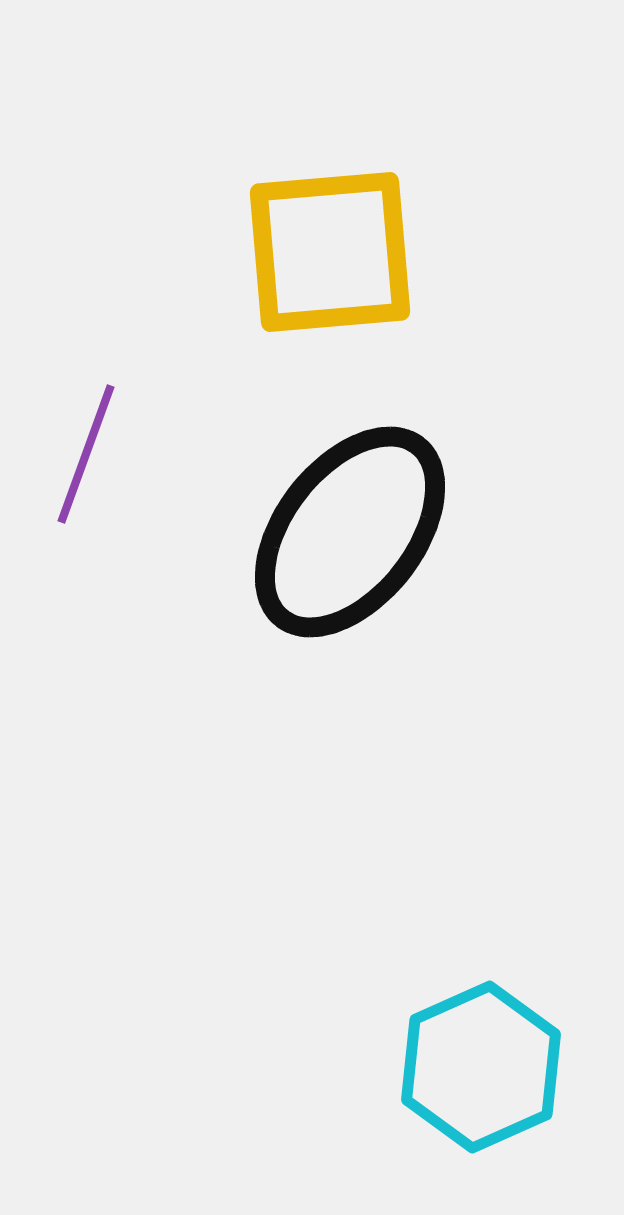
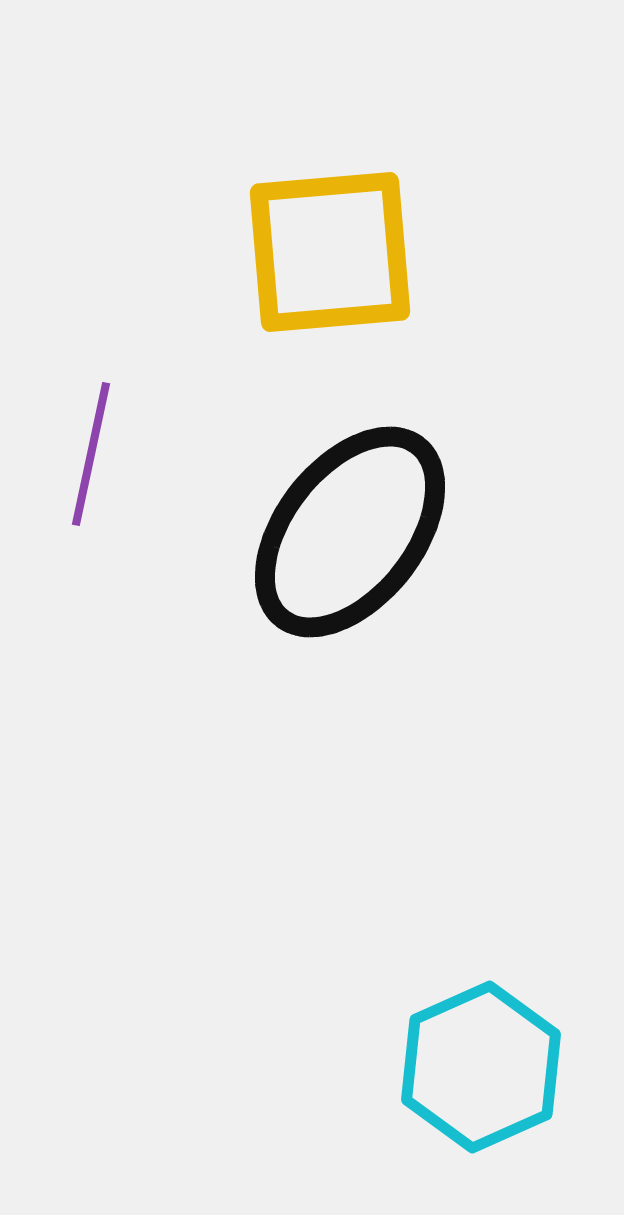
purple line: moved 5 px right; rotated 8 degrees counterclockwise
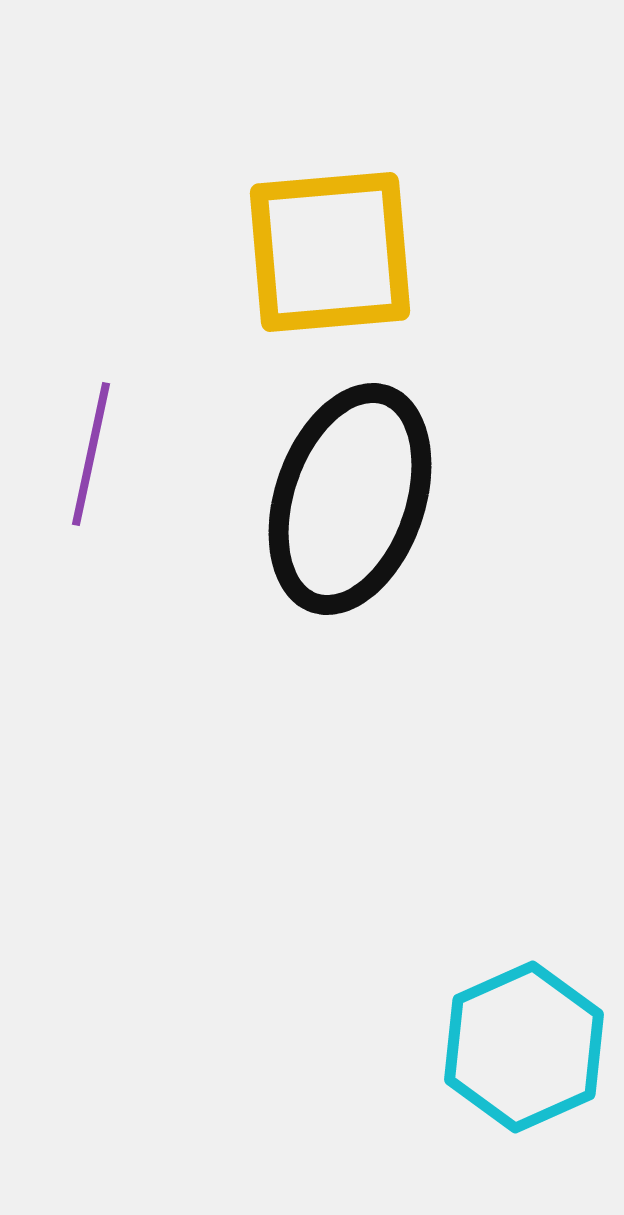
black ellipse: moved 33 px up; rotated 19 degrees counterclockwise
cyan hexagon: moved 43 px right, 20 px up
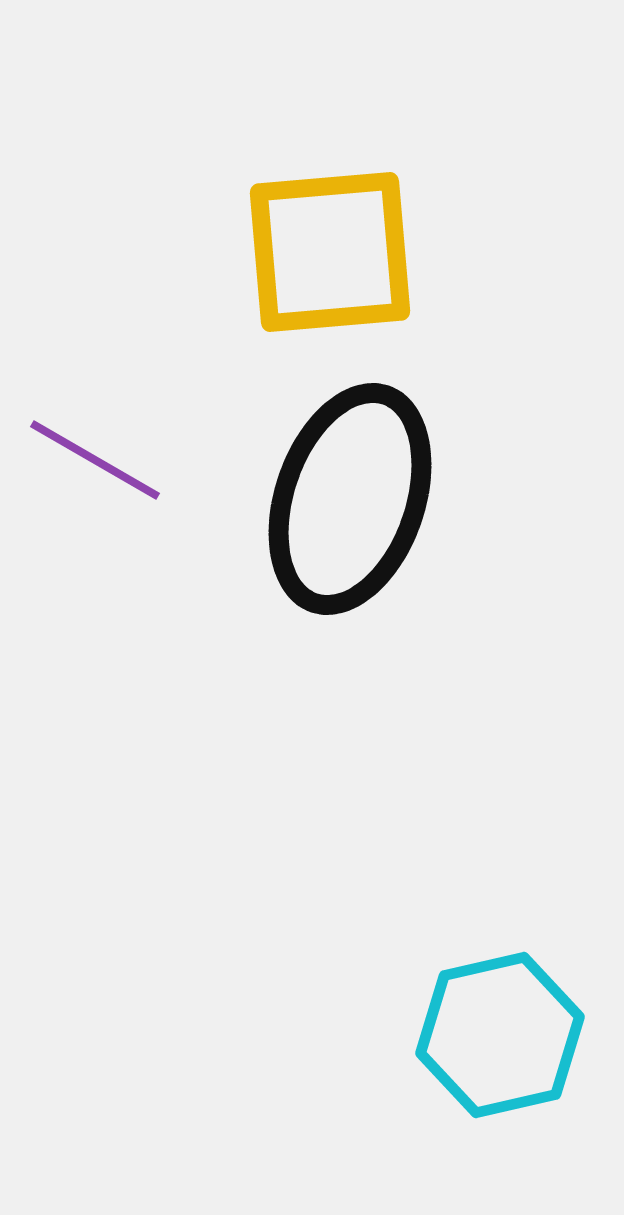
purple line: moved 4 px right, 6 px down; rotated 72 degrees counterclockwise
cyan hexagon: moved 24 px left, 12 px up; rotated 11 degrees clockwise
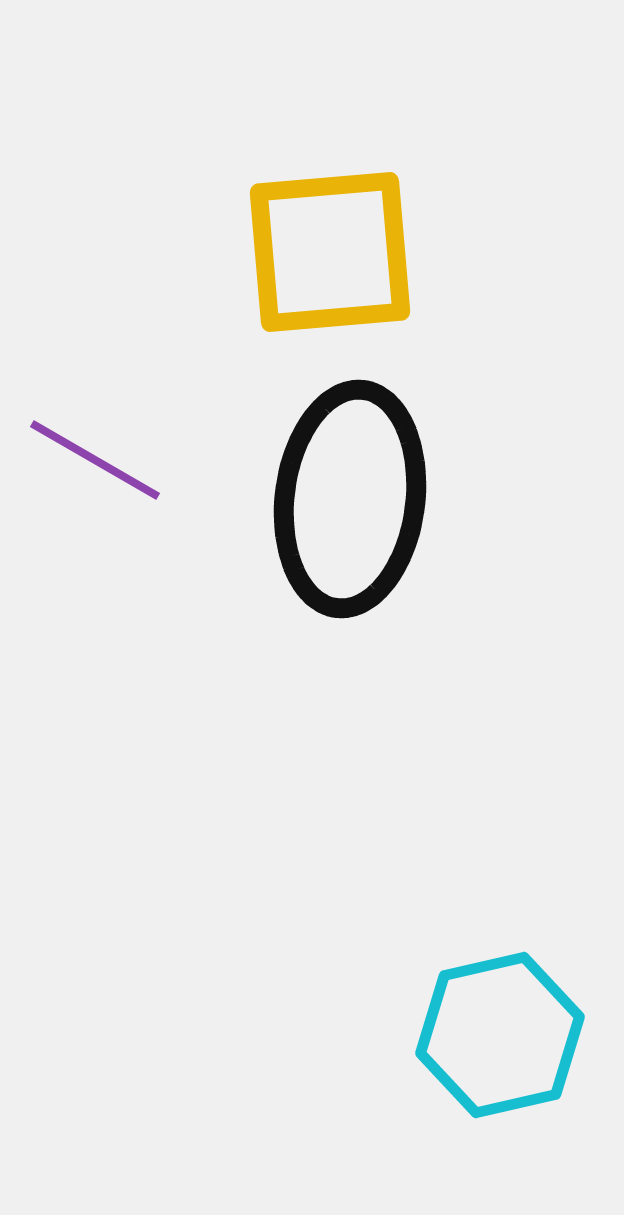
black ellipse: rotated 12 degrees counterclockwise
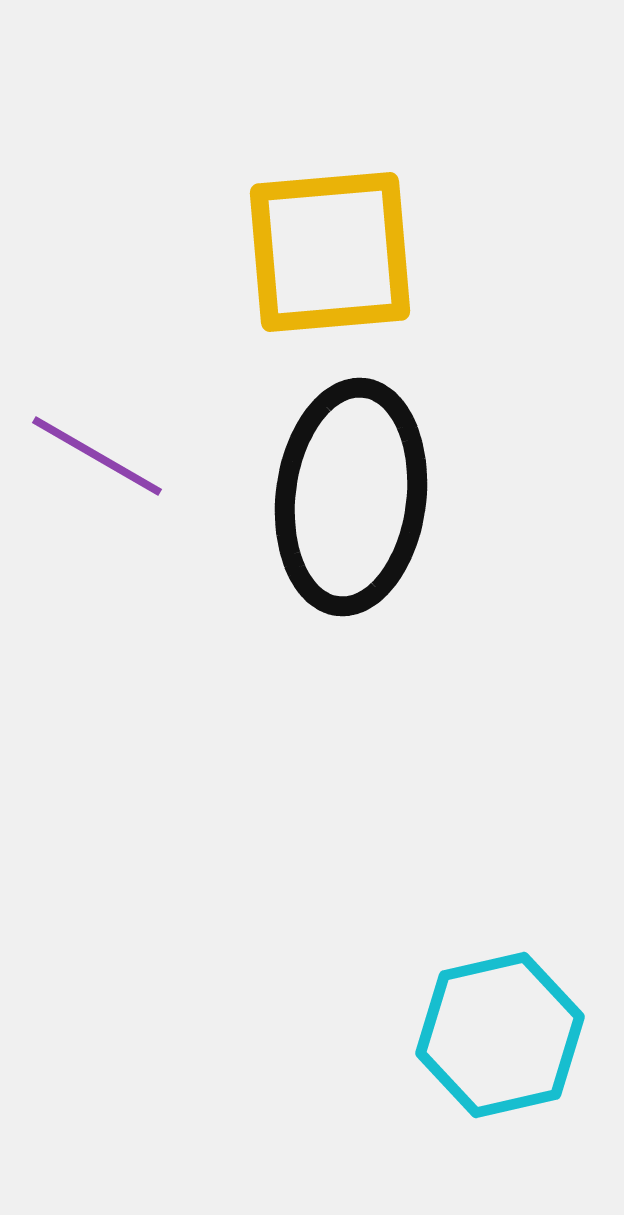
purple line: moved 2 px right, 4 px up
black ellipse: moved 1 px right, 2 px up
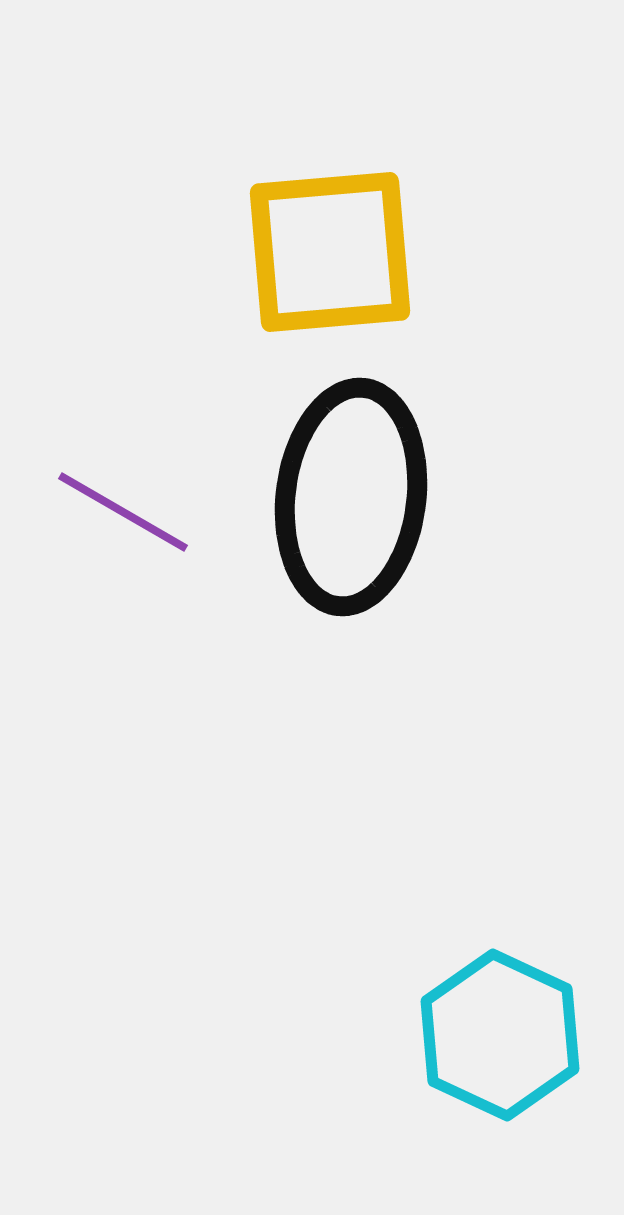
purple line: moved 26 px right, 56 px down
cyan hexagon: rotated 22 degrees counterclockwise
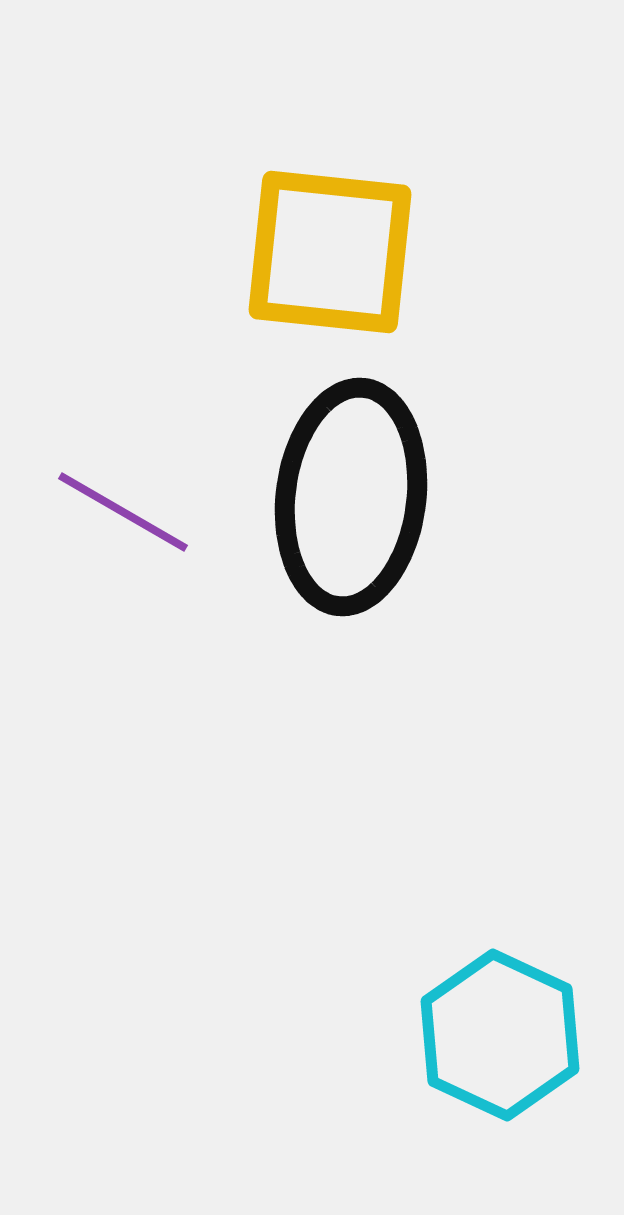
yellow square: rotated 11 degrees clockwise
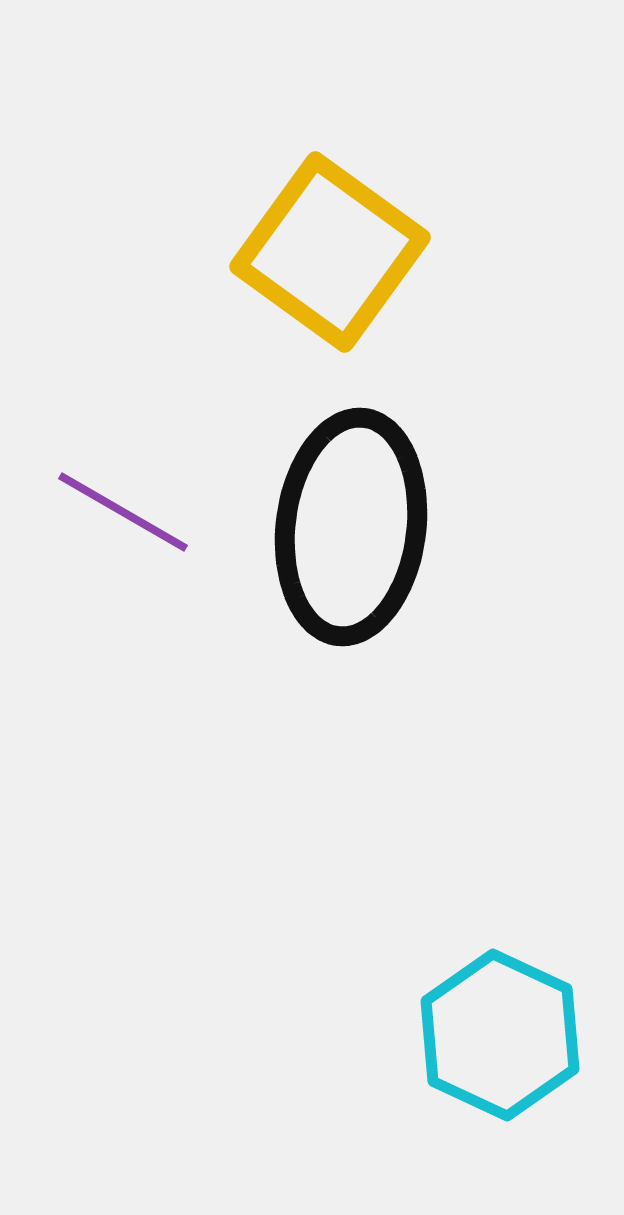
yellow square: rotated 30 degrees clockwise
black ellipse: moved 30 px down
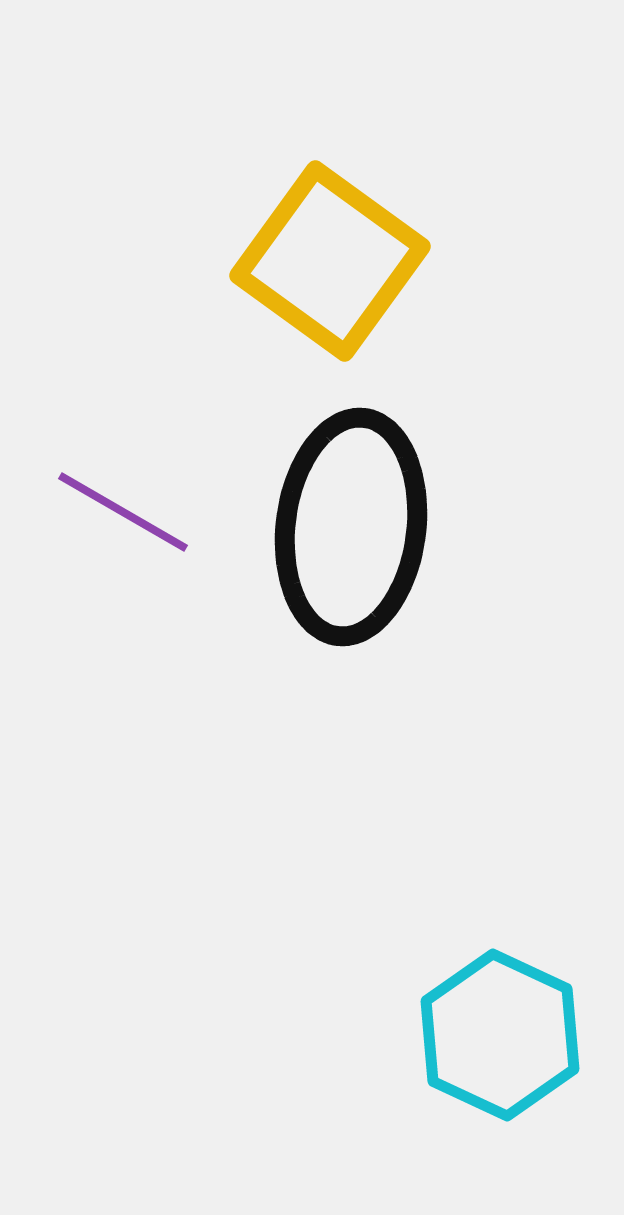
yellow square: moved 9 px down
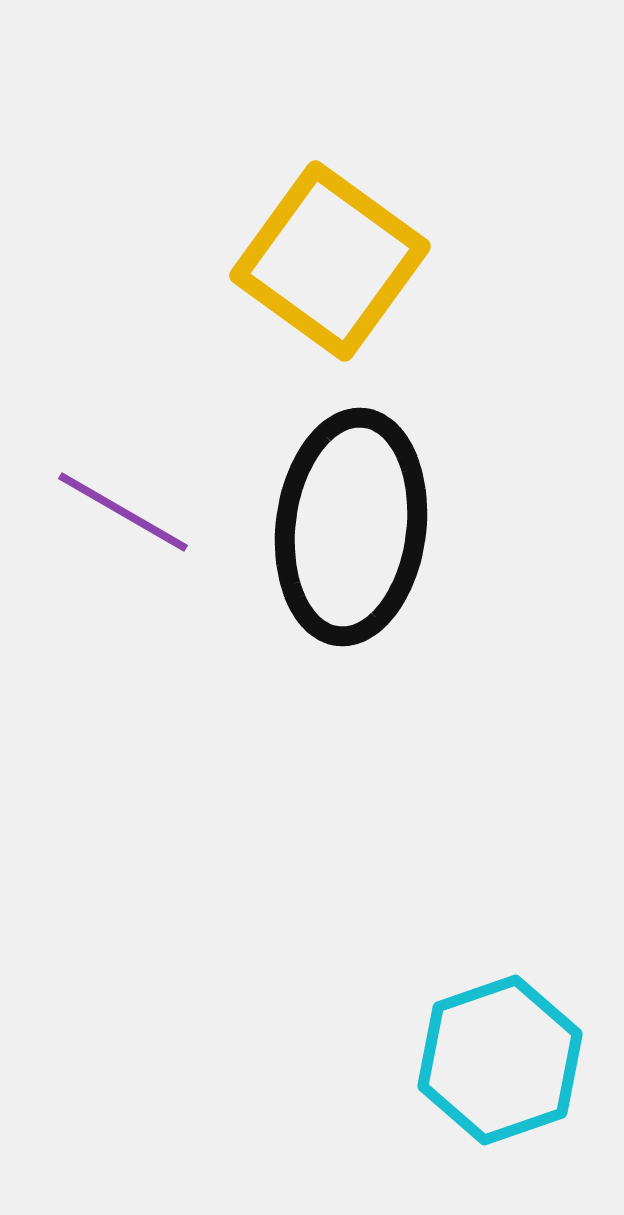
cyan hexagon: moved 25 px down; rotated 16 degrees clockwise
